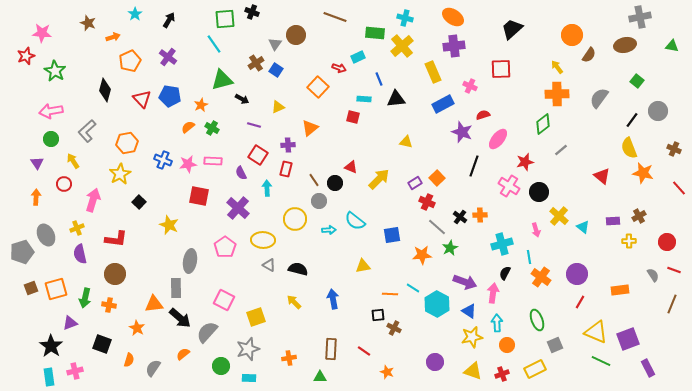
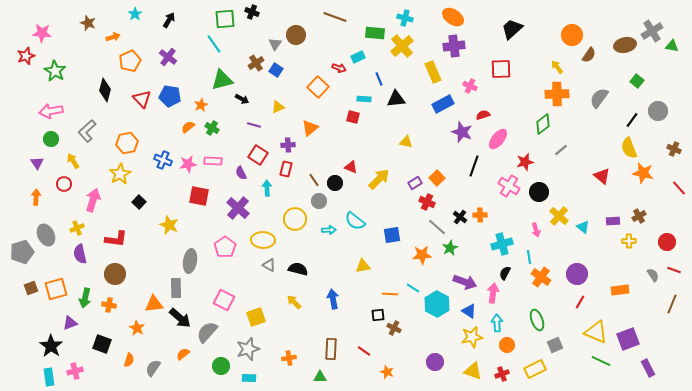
gray cross at (640, 17): moved 12 px right, 14 px down; rotated 20 degrees counterclockwise
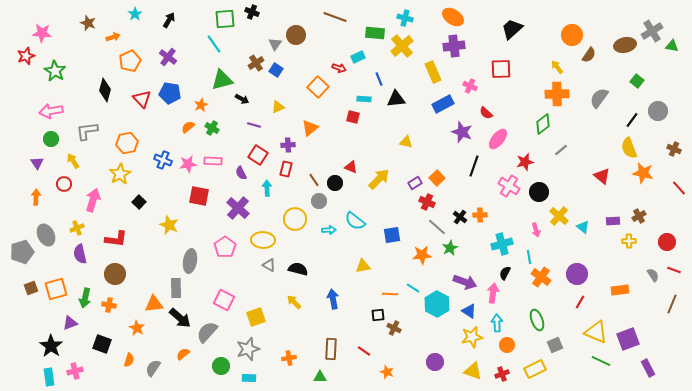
blue pentagon at (170, 96): moved 3 px up
red semicircle at (483, 115): moved 3 px right, 2 px up; rotated 120 degrees counterclockwise
gray L-shape at (87, 131): rotated 35 degrees clockwise
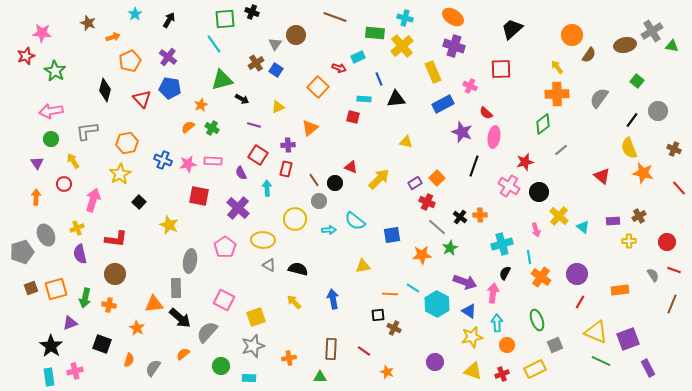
purple cross at (454, 46): rotated 25 degrees clockwise
blue pentagon at (170, 93): moved 5 px up
pink ellipse at (498, 139): moved 4 px left, 2 px up; rotated 30 degrees counterclockwise
gray star at (248, 349): moved 5 px right, 3 px up
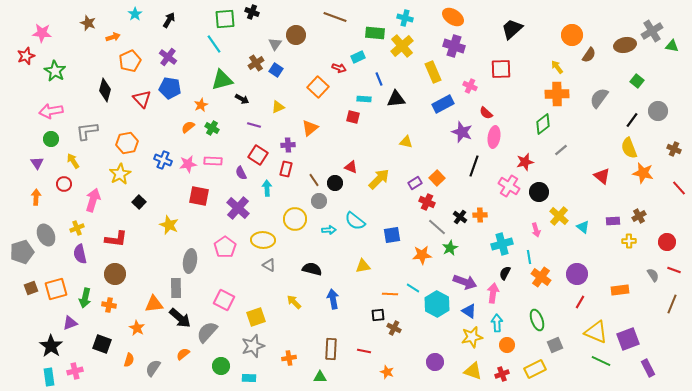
black semicircle at (298, 269): moved 14 px right
red line at (364, 351): rotated 24 degrees counterclockwise
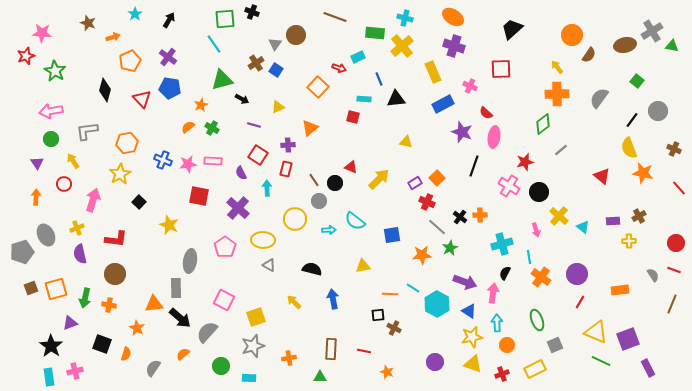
red circle at (667, 242): moved 9 px right, 1 px down
orange semicircle at (129, 360): moved 3 px left, 6 px up
yellow triangle at (473, 371): moved 7 px up
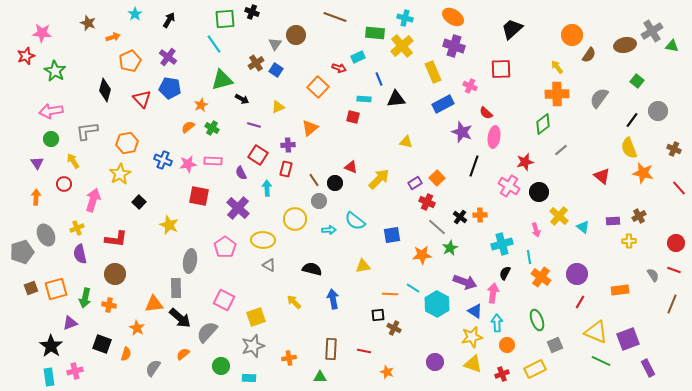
blue triangle at (469, 311): moved 6 px right
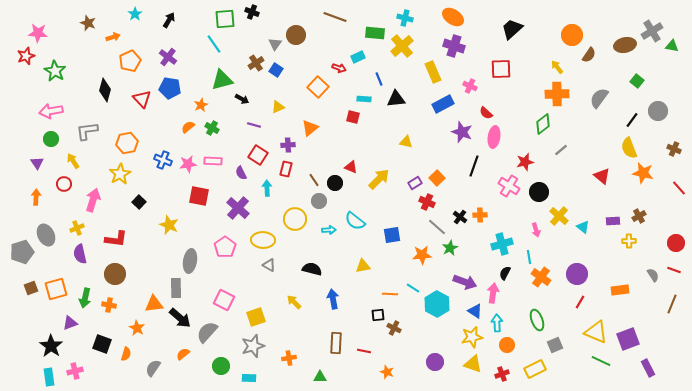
pink star at (42, 33): moved 4 px left
brown rectangle at (331, 349): moved 5 px right, 6 px up
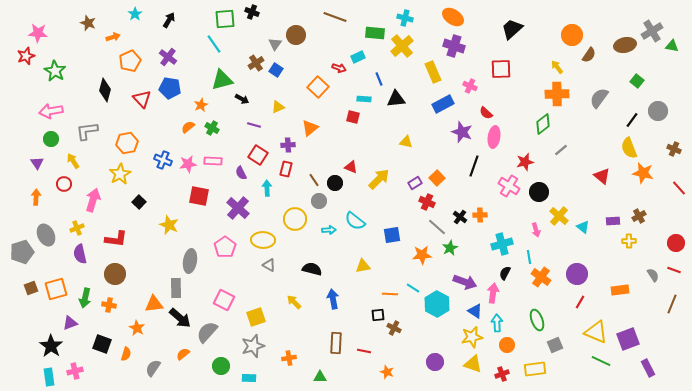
yellow rectangle at (535, 369): rotated 20 degrees clockwise
